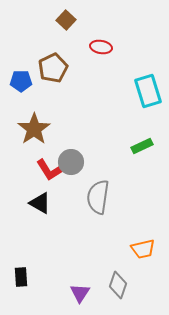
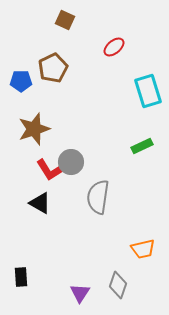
brown square: moved 1 px left; rotated 18 degrees counterclockwise
red ellipse: moved 13 px right; rotated 50 degrees counterclockwise
brown star: rotated 16 degrees clockwise
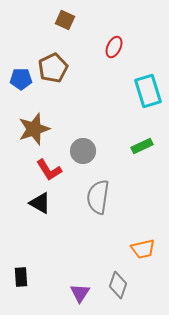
red ellipse: rotated 25 degrees counterclockwise
blue pentagon: moved 2 px up
gray circle: moved 12 px right, 11 px up
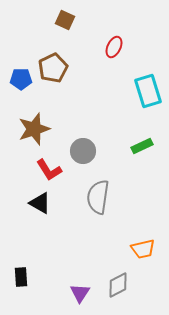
gray diamond: rotated 44 degrees clockwise
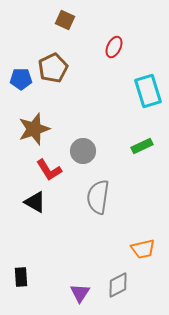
black triangle: moved 5 px left, 1 px up
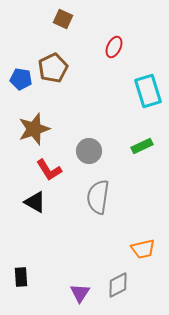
brown square: moved 2 px left, 1 px up
blue pentagon: rotated 10 degrees clockwise
gray circle: moved 6 px right
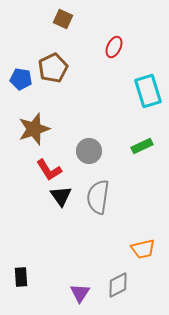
black triangle: moved 26 px right, 6 px up; rotated 25 degrees clockwise
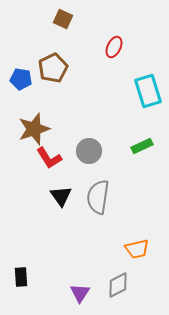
red L-shape: moved 12 px up
orange trapezoid: moved 6 px left
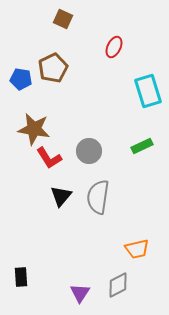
brown star: rotated 28 degrees clockwise
black triangle: rotated 15 degrees clockwise
